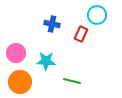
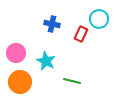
cyan circle: moved 2 px right, 4 px down
cyan star: rotated 24 degrees clockwise
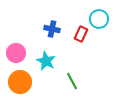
blue cross: moved 5 px down
green line: rotated 48 degrees clockwise
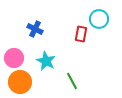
blue cross: moved 17 px left; rotated 14 degrees clockwise
red rectangle: rotated 14 degrees counterclockwise
pink circle: moved 2 px left, 5 px down
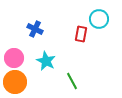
orange circle: moved 5 px left
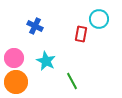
blue cross: moved 3 px up
orange circle: moved 1 px right
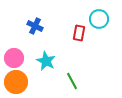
red rectangle: moved 2 px left, 1 px up
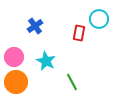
blue cross: rotated 28 degrees clockwise
pink circle: moved 1 px up
green line: moved 1 px down
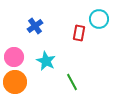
orange circle: moved 1 px left
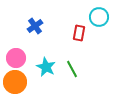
cyan circle: moved 2 px up
pink circle: moved 2 px right, 1 px down
cyan star: moved 6 px down
green line: moved 13 px up
